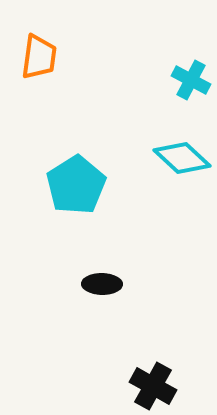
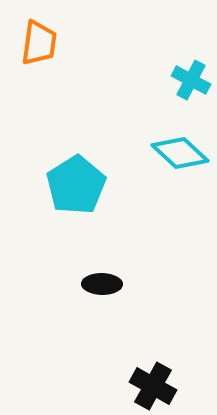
orange trapezoid: moved 14 px up
cyan diamond: moved 2 px left, 5 px up
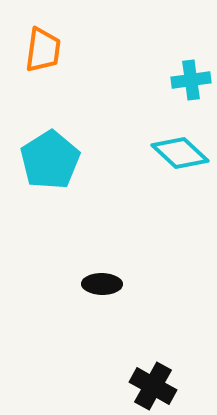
orange trapezoid: moved 4 px right, 7 px down
cyan cross: rotated 36 degrees counterclockwise
cyan pentagon: moved 26 px left, 25 px up
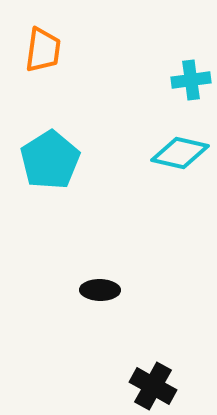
cyan diamond: rotated 30 degrees counterclockwise
black ellipse: moved 2 px left, 6 px down
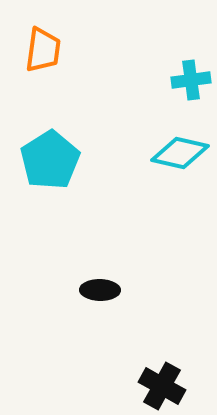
black cross: moved 9 px right
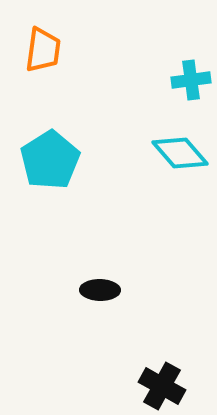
cyan diamond: rotated 36 degrees clockwise
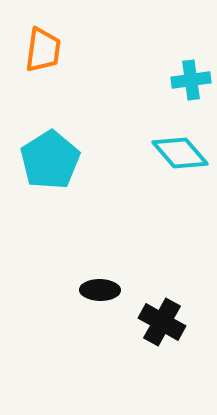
black cross: moved 64 px up
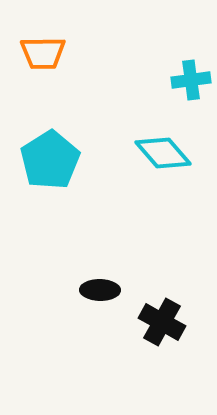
orange trapezoid: moved 3 px down; rotated 81 degrees clockwise
cyan diamond: moved 17 px left
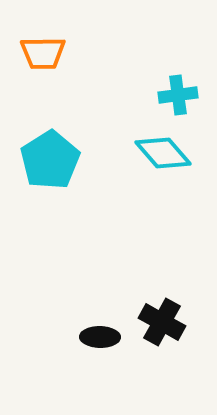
cyan cross: moved 13 px left, 15 px down
black ellipse: moved 47 px down
